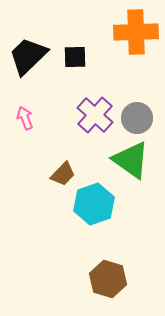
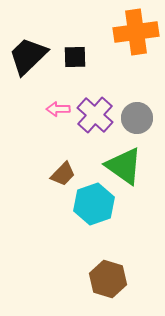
orange cross: rotated 6 degrees counterclockwise
pink arrow: moved 33 px right, 9 px up; rotated 70 degrees counterclockwise
green triangle: moved 7 px left, 6 px down
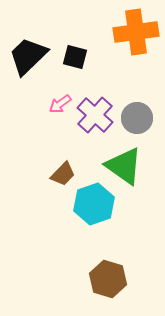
black square: rotated 15 degrees clockwise
pink arrow: moved 2 px right, 5 px up; rotated 35 degrees counterclockwise
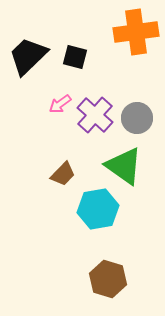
cyan hexagon: moved 4 px right, 5 px down; rotated 9 degrees clockwise
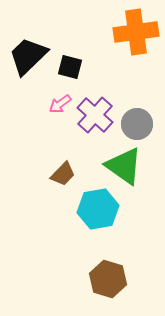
black square: moved 5 px left, 10 px down
gray circle: moved 6 px down
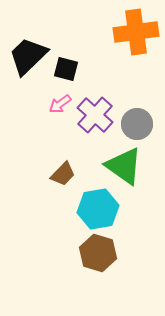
black square: moved 4 px left, 2 px down
brown hexagon: moved 10 px left, 26 px up
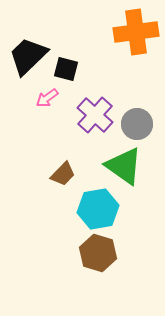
pink arrow: moved 13 px left, 6 px up
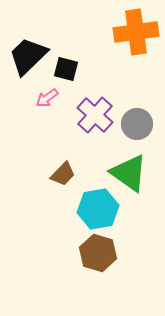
green triangle: moved 5 px right, 7 px down
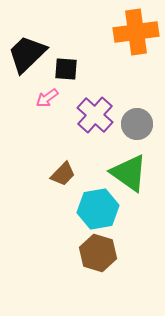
black trapezoid: moved 1 px left, 2 px up
black square: rotated 10 degrees counterclockwise
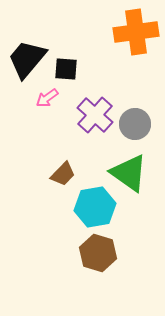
black trapezoid: moved 5 px down; rotated 6 degrees counterclockwise
gray circle: moved 2 px left
cyan hexagon: moved 3 px left, 2 px up
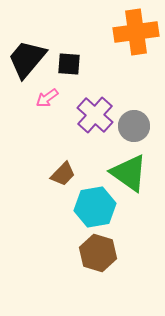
black square: moved 3 px right, 5 px up
gray circle: moved 1 px left, 2 px down
